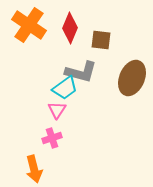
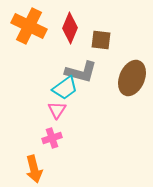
orange cross: moved 1 px down; rotated 8 degrees counterclockwise
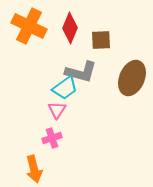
brown square: rotated 10 degrees counterclockwise
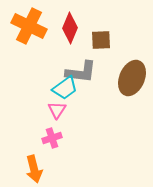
gray L-shape: rotated 8 degrees counterclockwise
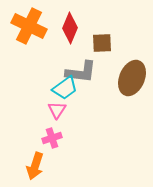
brown square: moved 1 px right, 3 px down
orange arrow: moved 1 px right, 3 px up; rotated 32 degrees clockwise
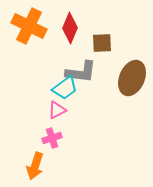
pink triangle: rotated 30 degrees clockwise
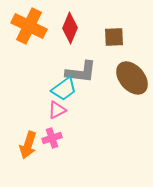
brown square: moved 12 px right, 6 px up
brown ellipse: rotated 64 degrees counterclockwise
cyan trapezoid: moved 1 px left, 1 px down
orange arrow: moved 7 px left, 21 px up
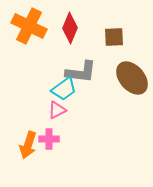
pink cross: moved 3 px left, 1 px down; rotated 18 degrees clockwise
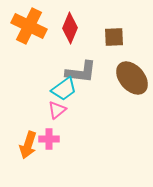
pink triangle: rotated 12 degrees counterclockwise
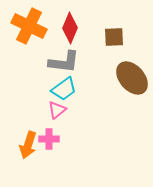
gray L-shape: moved 17 px left, 10 px up
